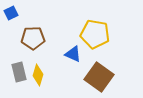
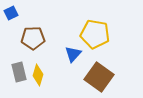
blue triangle: rotated 48 degrees clockwise
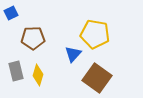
gray rectangle: moved 3 px left, 1 px up
brown square: moved 2 px left, 1 px down
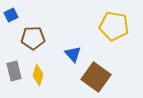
blue square: moved 2 px down
yellow pentagon: moved 19 px right, 8 px up
blue triangle: rotated 24 degrees counterclockwise
gray rectangle: moved 2 px left
brown square: moved 1 px left, 1 px up
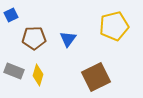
yellow pentagon: rotated 24 degrees counterclockwise
brown pentagon: moved 1 px right
blue triangle: moved 5 px left, 15 px up; rotated 18 degrees clockwise
gray rectangle: rotated 54 degrees counterclockwise
brown square: rotated 28 degrees clockwise
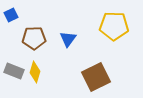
yellow pentagon: rotated 16 degrees clockwise
yellow diamond: moved 3 px left, 3 px up
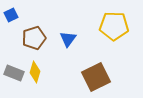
brown pentagon: rotated 15 degrees counterclockwise
gray rectangle: moved 2 px down
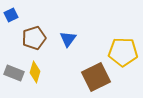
yellow pentagon: moved 9 px right, 26 px down
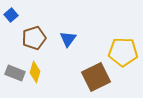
blue square: rotated 16 degrees counterclockwise
gray rectangle: moved 1 px right
